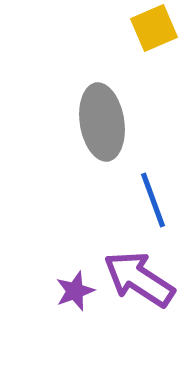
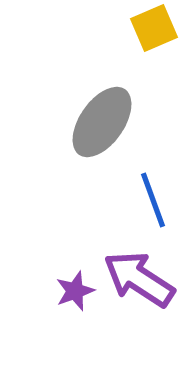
gray ellipse: rotated 44 degrees clockwise
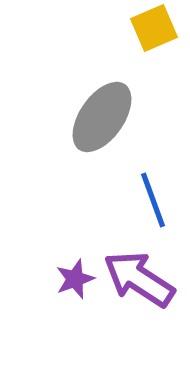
gray ellipse: moved 5 px up
purple star: moved 12 px up
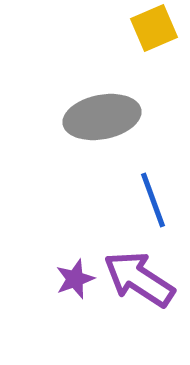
gray ellipse: rotated 44 degrees clockwise
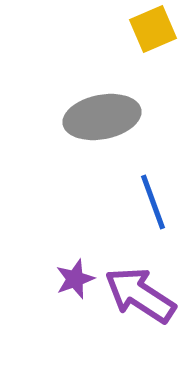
yellow square: moved 1 px left, 1 px down
blue line: moved 2 px down
purple arrow: moved 1 px right, 16 px down
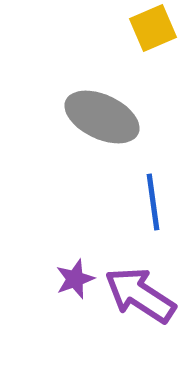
yellow square: moved 1 px up
gray ellipse: rotated 36 degrees clockwise
blue line: rotated 12 degrees clockwise
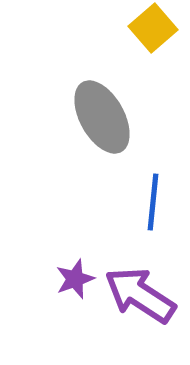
yellow square: rotated 18 degrees counterclockwise
gray ellipse: rotated 36 degrees clockwise
blue line: rotated 14 degrees clockwise
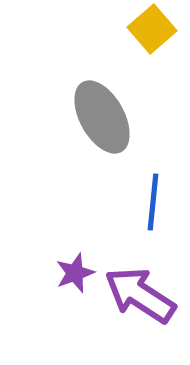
yellow square: moved 1 px left, 1 px down
purple star: moved 6 px up
